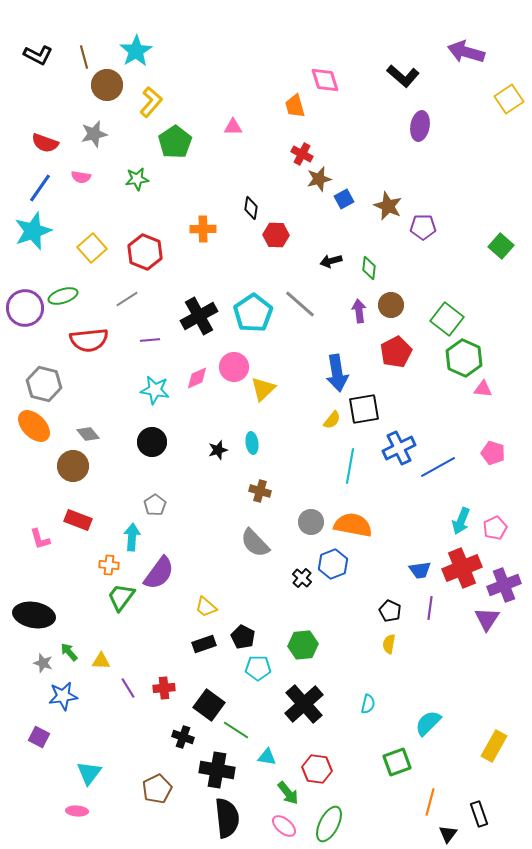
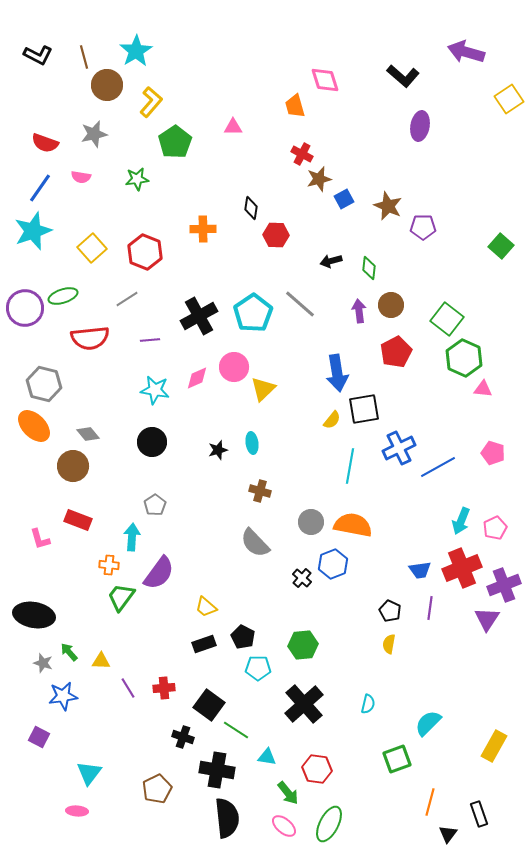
red semicircle at (89, 340): moved 1 px right, 2 px up
green square at (397, 762): moved 3 px up
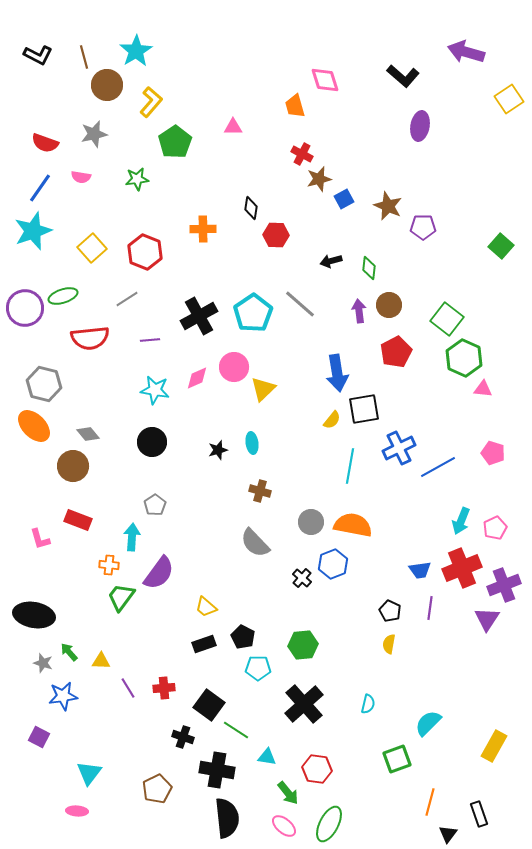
brown circle at (391, 305): moved 2 px left
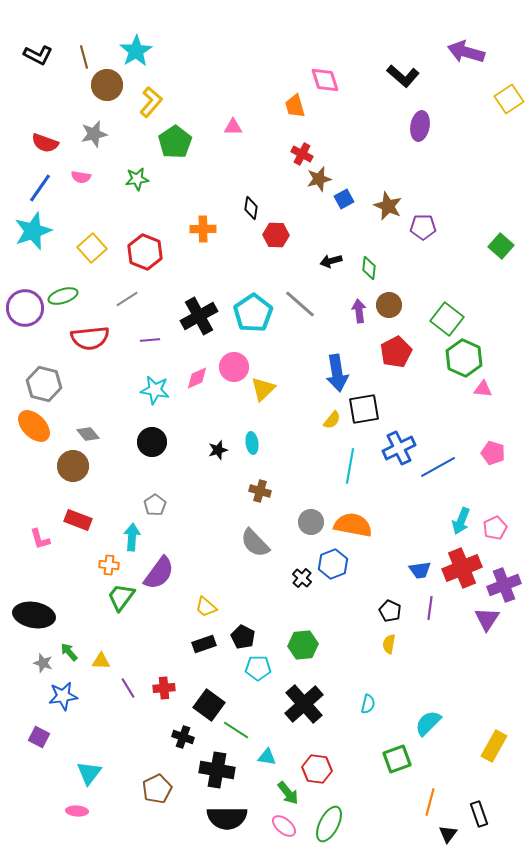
black semicircle at (227, 818): rotated 96 degrees clockwise
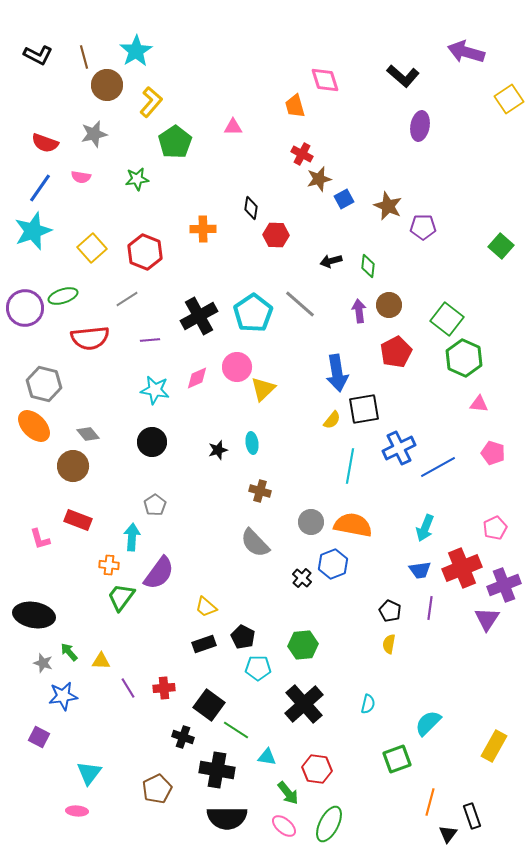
green diamond at (369, 268): moved 1 px left, 2 px up
pink circle at (234, 367): moved 3 px right
pink triangle at (483, 389): moved 4 px left, 15 px down
cyan arrow at (461, 521): moved 36 px left, 7 px down
black rectangle at (479, 814): moved 7 px left, 2 px down
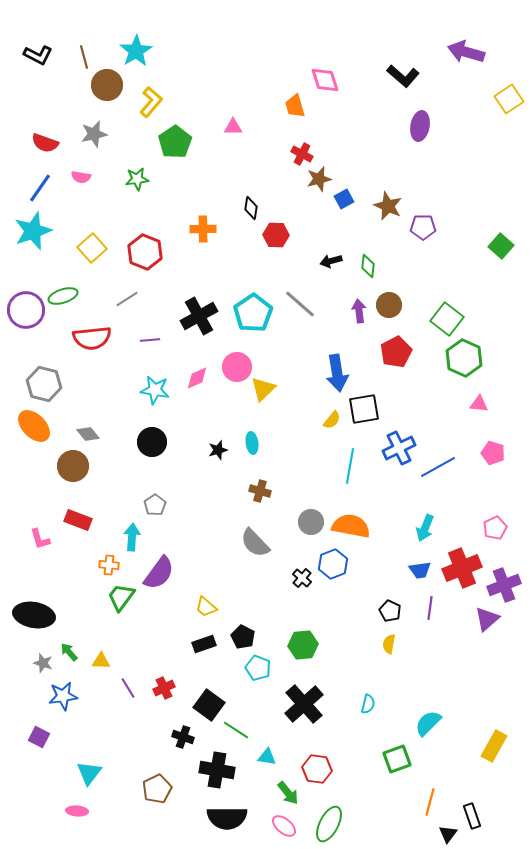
purple circle at (25, 308): moved 1 px right, 2 px down
red semicircle at (90, 338): moved 2 px right
orange semicircle at (353, 525): moved 2 px left, 1 px down
purple triangle at (487, 619): rotated 16 degrees clockwise
cyan pentagon at (258, 668): rotated 20 degrees clockwise
red cross at (164, 688): rotated 20 degrees counterclockwise
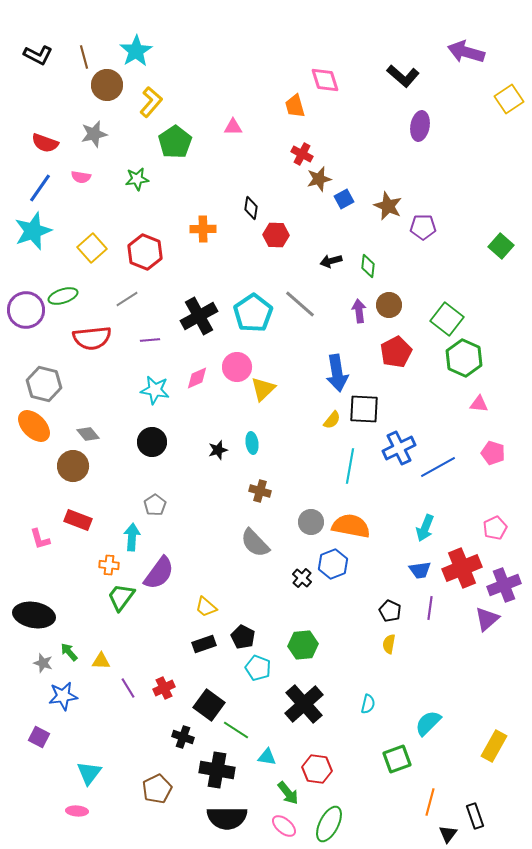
black square at (364, 409): rotated 12 degrees clockwise
black rectangle at (472, 816): moved 3 px right
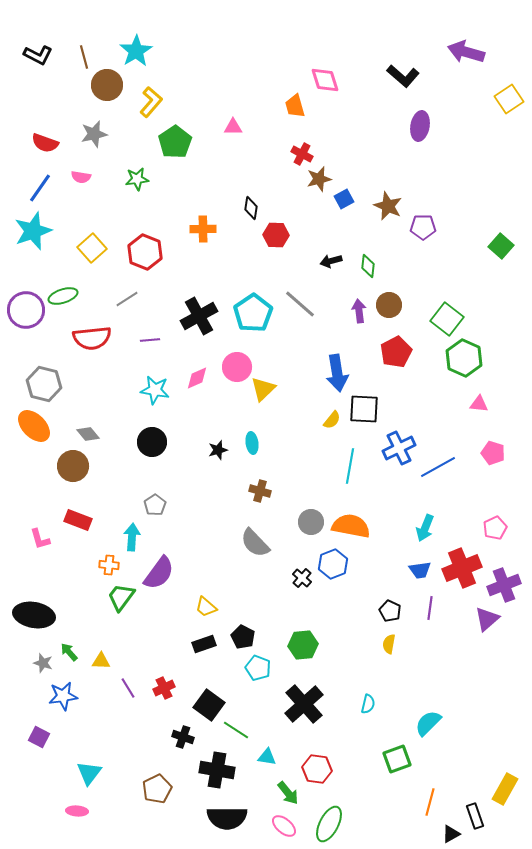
yellow rectangle at (494, 746): moved 11 px right, 43 px down
black triangle at (448, 834): moved 3 px right; rotated 24 degrees clockwise
